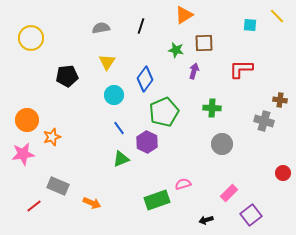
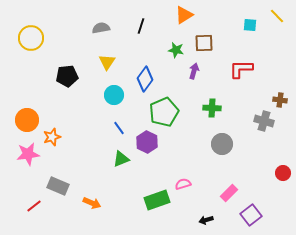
pink star: moved 5 px right
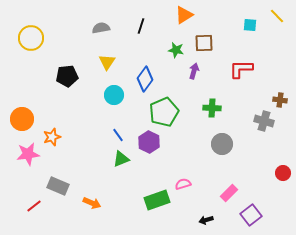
orange circle: moved 5 px left, 1 px up
blue line: moved 1 px left, 7 px down
purple hexagon: moved 2 px right
